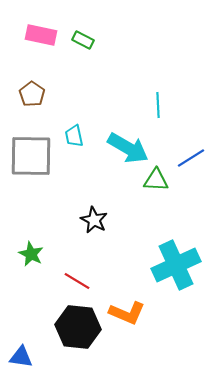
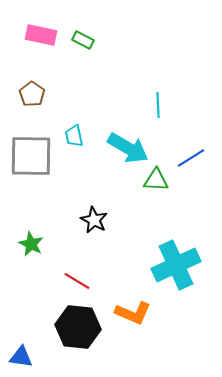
green star: moved 10 px up
orange L-shape: moved 6 px right
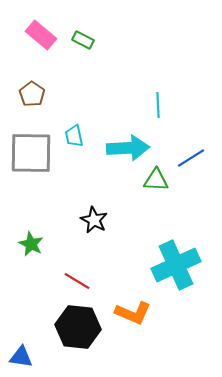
pink rectangle: rotated 28 degrees clockwise
cyan arrow: rotated 33 degrees counterclockwise
gray square: moved 3 px up
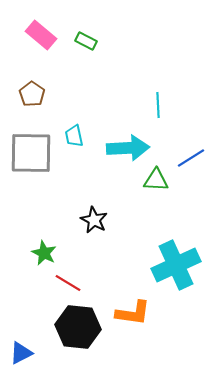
green rectangle: moved 3 px right, 1 px down
green star: moved 13 px right, 9 px down
red line: moved 9 px left, 2 px down
orange L-shape: rotated 15 degrees counterclockwise
blue triangle: moved 4 px up; rotated 35 degrees counterclockwise
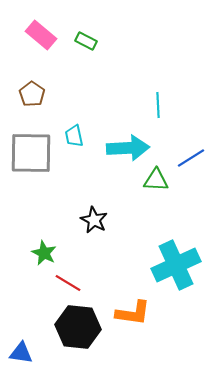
blue triangle: rotated 35 degrees clockwise
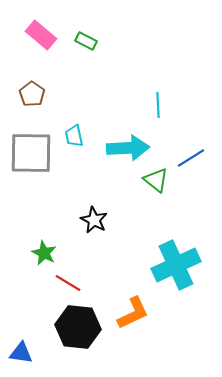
green triangle: rotated 36 degrees clockwise
orange L-shape: rotated 33 degrees counterclockwise
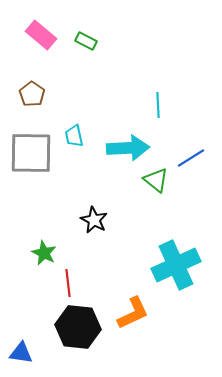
red line: rotated 52 degrees clockwise
